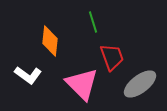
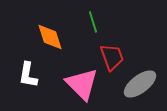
orange diamond: moved 4 px up; rotated 24 degrees counterclockwise
white L-shape: rotated 64 degrees clockwise
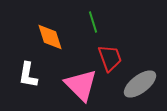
red trapezoid: moved 2 px left, 1 px down
pink triangle: moved 1 px left, 1 px down
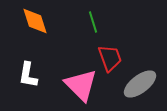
orange diamond: moved 15 px left, 16 px up
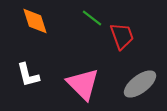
green line: moved 1 px left, 4 px up; rotated 35 degrees counterclockwise
red trapezoid: moved 12 px right, 22 px up
white L-shape: rotated 24 degrees counterclockwise
pink triangle: moved 2 px right, 1 px up
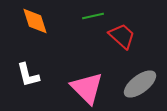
green line: moved 1 px right, 2 px up; rotated 50 degrees counterclockwise
red trapezoid: rotated 28 degrees counterclockwise
pink triangle: moved 4 px right, 4 px down
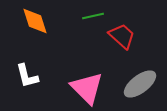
white L-shape: moved 1 px left, 1 px down
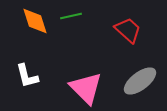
green line: moved 22 px left
red trapezoid: moved 6 px right, 6 px up
gray ellipse: moved 3 px up
pink triangle: moved 1 px left
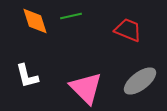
red trapezoid: rotated 20 degrees counterclockwise
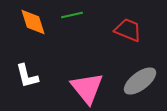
green line: moved 1 px right, 1 px up
orange diamond: moved 2 px left, 1 px down
pink triangle: moved 1 px right; rotated 6 degrees clockwise
